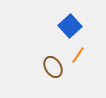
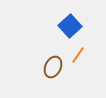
brown ellipse: rotated 55 degrees clockwise
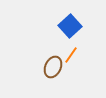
orange line: moved 7 px left
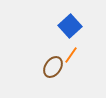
brown ellipse: rotated 10 degrees clockwise
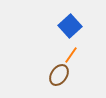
brown ellipse: moved 6 px right, 8 px down
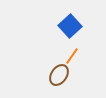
orange line: moved 1 px right, 1 px down
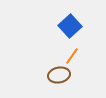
brown ellipse: rotated 45 degrees clockwise
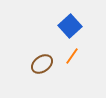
brown ellipse: moved 17 px left, 11 px up; rotated 25 degrees counterclockwise
